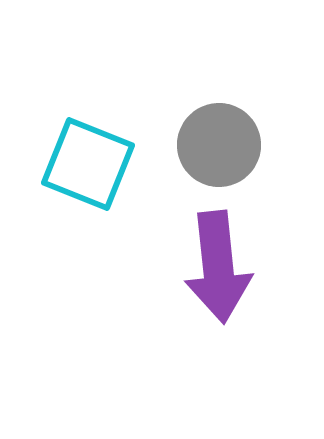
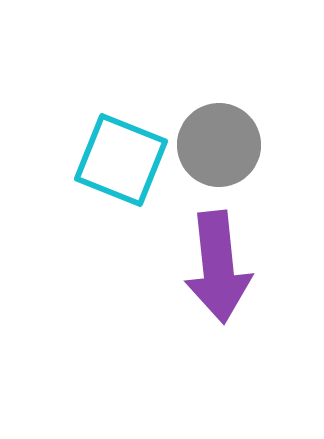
cyan square: moved 33 px right, 4 px up
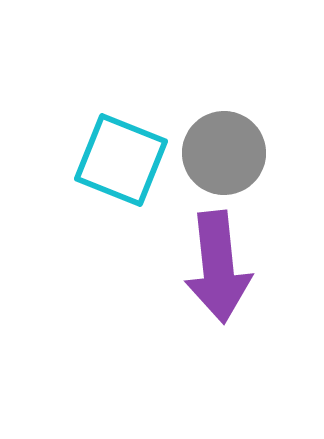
gray circle: moved 5 px right, 8 px down
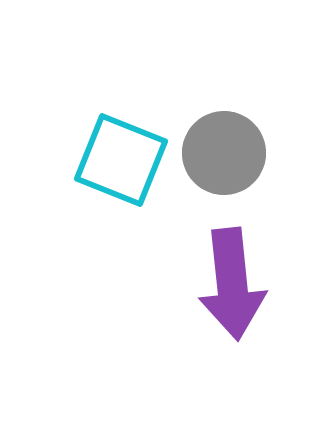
purple arrow: moved 14 px right, 17 px down
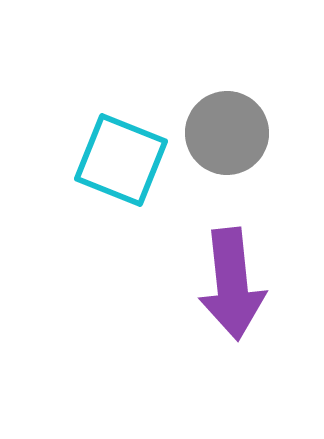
gray circle: moved 3 px right, 20 px up
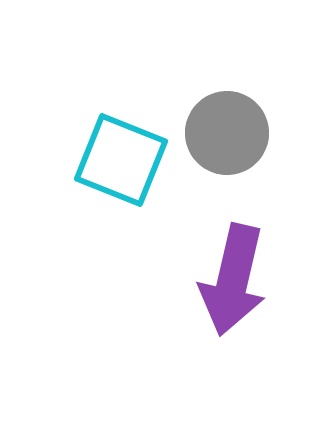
purple arrow: moved 1 px right, 4 px up; rotated 19 degrees clockwise
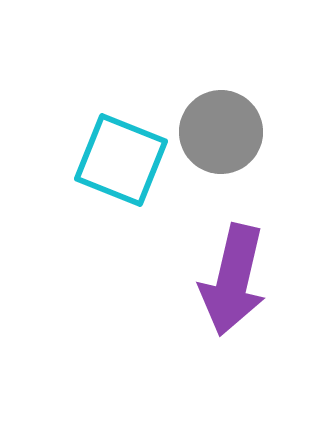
gray circle: moved 6 px left, 1 px up
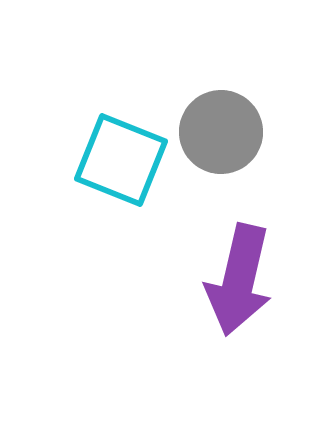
purple arrow: moved 6 px right
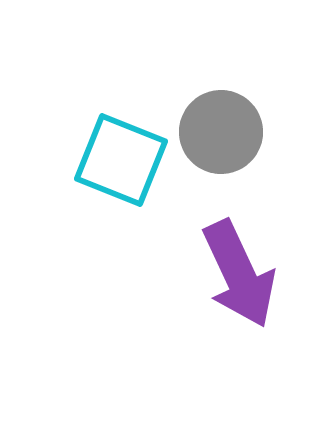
purple arrow: moved 6 px up; rotated 38 degrees counterclockwise
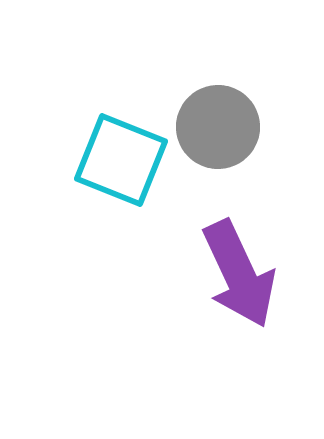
gray circle: moved 3 px left, 5 px up
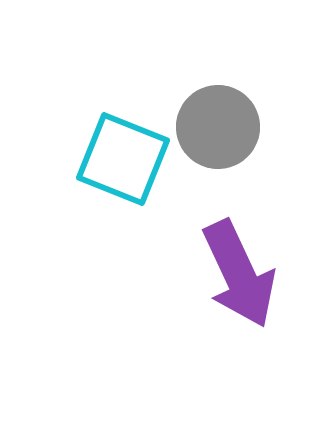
cyan square: moved 2 px right, 1 px up
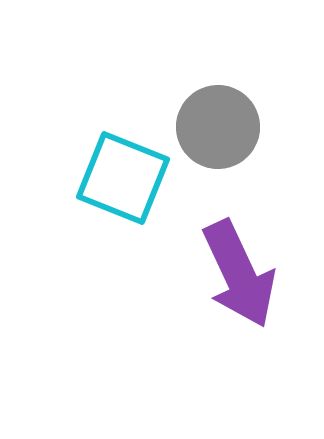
cyan square: moved 19 px down
